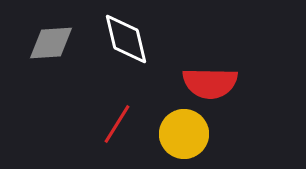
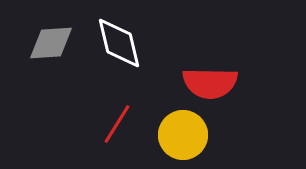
white diamond: moved 7 px left, 4 px down
yellow circle: moved 1 px left, 1 px down
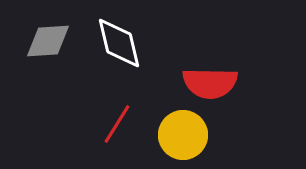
gray diamond: moved 3 px left, 2 px up
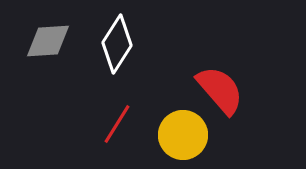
white diamond: moved 2 px left, 1 px down; rotated 46 degrees clockwise
red semicircle: moved 10 px right, 7 px down; rotated 132 degrees counterclockwise
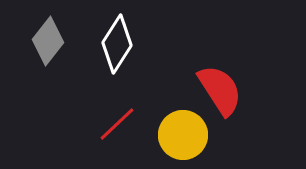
gray diamond: rotated 48 degrees counterclockwise
red semicircle: rotated 8 degrees clockwise
red line: rotated 15 degrees clockwise
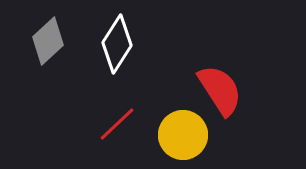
gray diamond: rotated 9 degrees clockwise
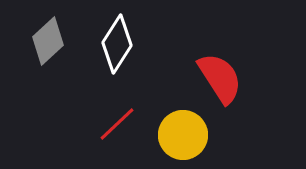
red semicircle: moved 12 px up
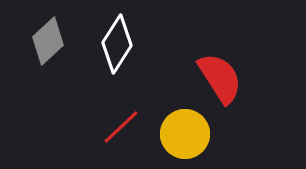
red line: moved 4 px right, 3 px down
yellow circle: moved 2 px right, 1 px up
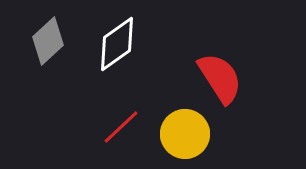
white diamond: rotated 22 degrees clockwise
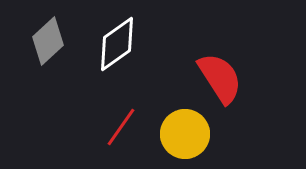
red line: rotated 12 degrees counterclockwise
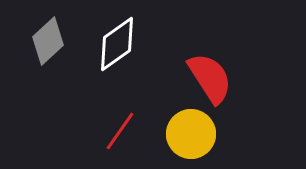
red semicircle: moved 10 px left
red line: moved 1 px left, 4 px down
yellow circle: moved 6 px right
